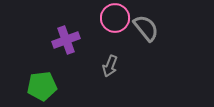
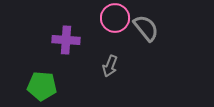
purple cross: rotated 24 degrees clockwise
green pentagon: rotated 12 degrees clockwise
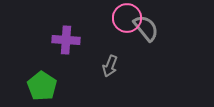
pink circle: moved 12 px right
green pentagon: rotated 28 degrees clockwise
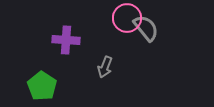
gray arrow: moved 5 px left, 1 px down
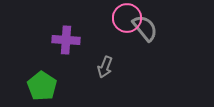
gray semicircle: moved 1 px left
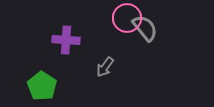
gray arrow: rotated 15 degrees clockwise
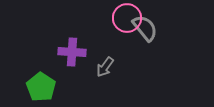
purple cross: moved 6 px right, 12 px down
green pentagon: moved 1 px left, 1 px down
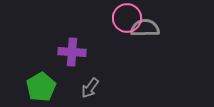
gray semicircle: rotated 52 degrees counterclockwise
gray arrow: moved 15 px left, 21 px down
green pentagon: rotated 8 degrees clockwise
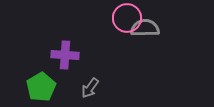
purple cross: moved 7 px left, 3 px down
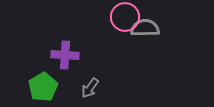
pink circle: moved 2 px left, 1 px up
green pentagon: moved 2 px right
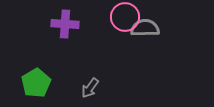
purple cross: moved 31 px up
green pentagon: moved 7 px left, 4 px up
